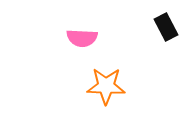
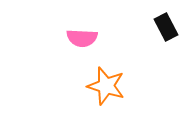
orange star: rotated 15 degrees clockwise
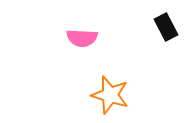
orange star: moved 4 px right, 9 px down
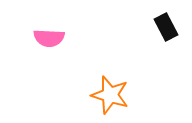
pink semicircle: moved 33 px left
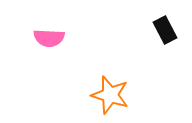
black rectangle: moved 1 px left, 3 px down
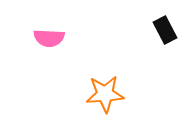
orange star: moved 5 px left, 1 px up; rotated 21 degrees counterclockwise
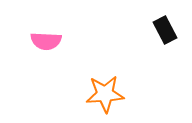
pink semicircle: moved 3 px left, 3 px down
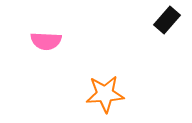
black rectangle: moved 2 px right, 10 px up; rotated 68 degrees clockwise
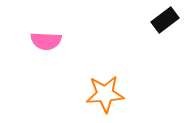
black rectangle: moved 2 px left; rotated 12 degrees clockwise
